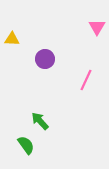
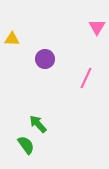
pink line: moved 2 px up
green arrow: moved 2 px left, 3 px down
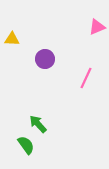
pink triangle: rotated 36 degrees clockwise
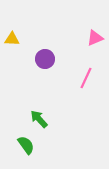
pink triangle: moved 2 px left, 11 px down
green arrow: moved 1 px right, 5 px up
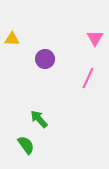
pink triangle: rotated 36 degrees counterclockwise
pink line: moved 2 px right
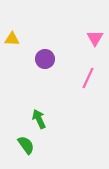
green arrow: rotated 18 degrees clockwise
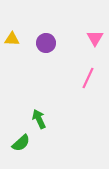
purple circle: moved 1 px right, 16 px up
green semicircle: moved 5 px left, 2 px up; rotated 84 degrees clockwise
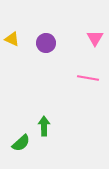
yellow triangle: rotated 21 degrees clockwise
pink line: rotated 75 degrees clockwise
green arrow: moved 5 px right, 7 px down; rotated 24 degrees clockwise
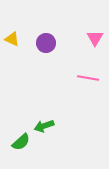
green arrow: rotated 108 degrees counterclockwise
green semicircle: moved 1 px up
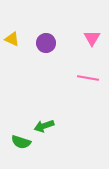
pink triangle: moved 3 px left
green semicircle: rotated 60 degrees clockwise
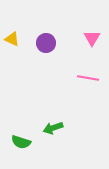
green arrow: moved 9 px right, 2 px down
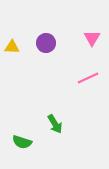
yellow triangle: moved 8 px down; rotated 21 degrees counterclockwise
pink line: rotated 35 degrees counterclockwise
green arrow: moved 2 px right, 4 px up; rotated 102 degrees counterclockwise
green semicircle: moved 1 px right
